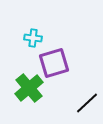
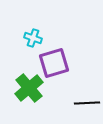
cyan cross: rotated 12 degrees clockwise
black line: rotated 40 degrees clockwise
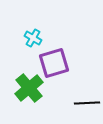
cyan cross: rotated 12 degrees clockwise
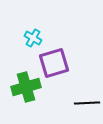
green cross: moved 3 px left, 1 px up; rotated 24 degrees clockwise
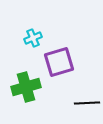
cyan cross: rotated 36 degrees clockwise
purple square: moved 5 px right, 1 px up
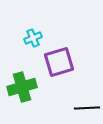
green cross: moved 4 px left
black line: moved 5 px down
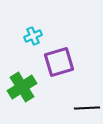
cyan cross: moved 2 px up
green cross: rotated 16 degrees counterclockwise
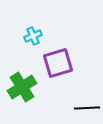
purple square: moved 1 px left, 1 px down
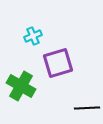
green cross: moved 1 px left, 1 px up; rotated 28 degrees counterclockwise
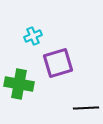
green cross: moved 2 px left, 2 px up; rotated 20 degrees counterclockwise
black line: moved 1 px left
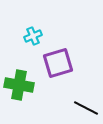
green cross: moved 1 px down
black line: rotated 30 degrees clockwise
